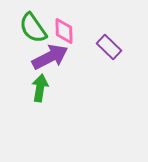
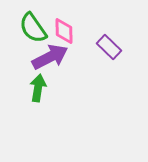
green arrow: moved 2 px left
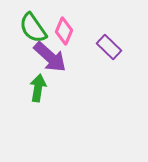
pink diamond: rotated 24 degrees clockwise
purple arrow: rotated 69 degrees clockwise
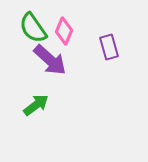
purple rectangle: rotated 30 degrees clockwise
purple arrow: moved 3 px down
green arrow: moved 2 px left, 17 px down; rotated 44 degrees clockwise
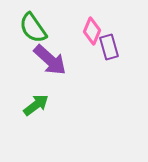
pink diamond: moved 28 px right
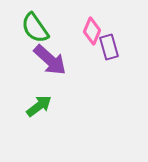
green semicircle: moved 2 px right
green arrow: moved 3 px right, 1 px down
